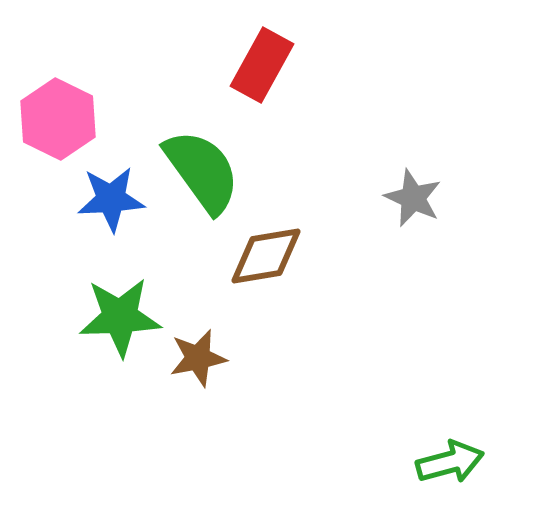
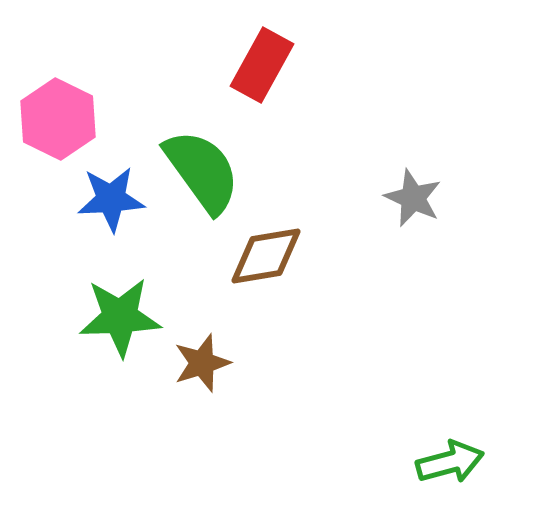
brown star: moved 4 px right, 5 px down; rotated 6 degrees counterclockwise
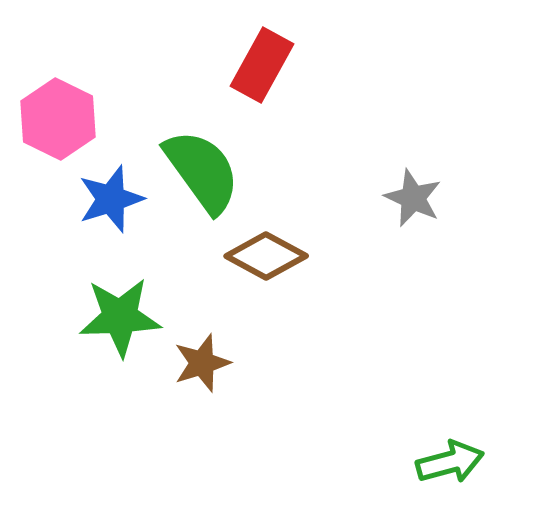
blue star: rotated 14 degrees counterclockwise
brown diamond: rotated 38 degrees clockwise
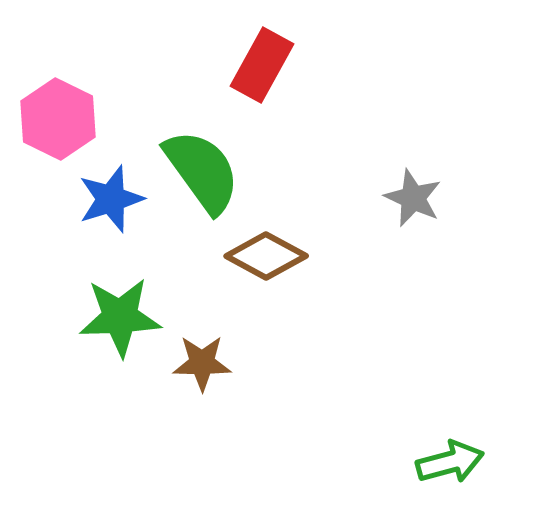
brown star: rotated 18 degrees clockwise
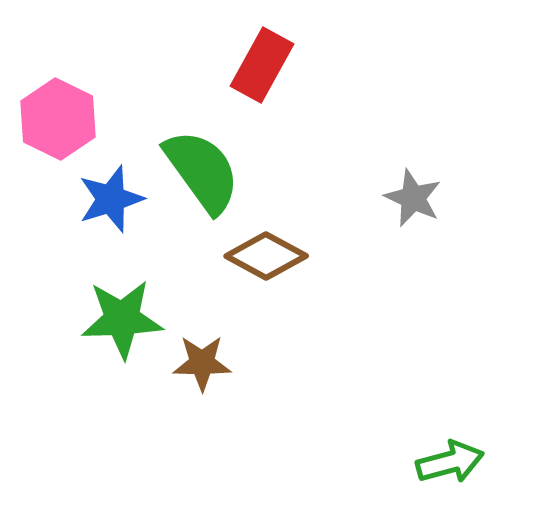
green star: moved 2 px right, 2 px down
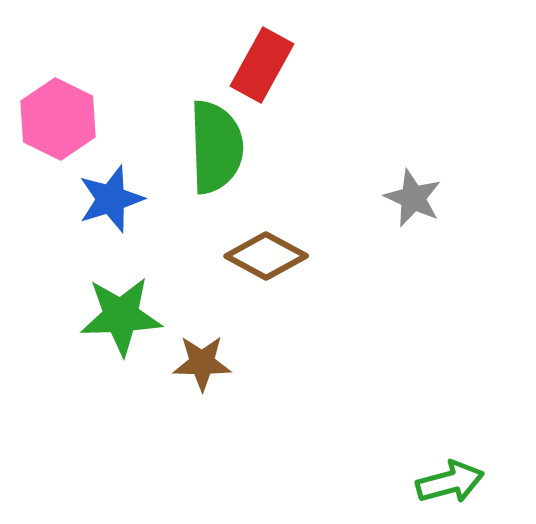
green semicircle: moved 14 px right, 24 px up; rotated 34 degrees clockwise
green star: moved 1 px left, 3 px up
green arrow: moved 20 px down
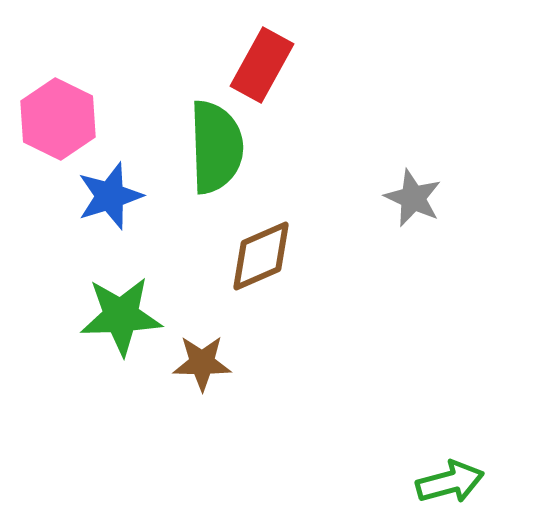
blue star: moved 1 px left, 3 px up
brown diamond: moved 5 px left; rotated 52 degrees counterclockwise
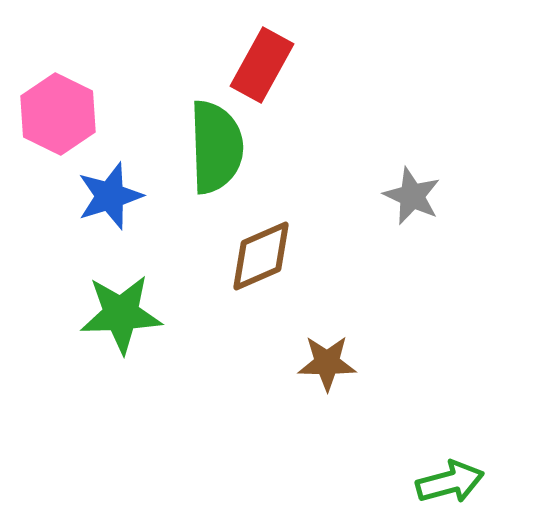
pink hexagon: moved 5 px up
gray star: moved 1 px left, 2 px up
green star: moved 2 px up
brown star: moved 125 px right
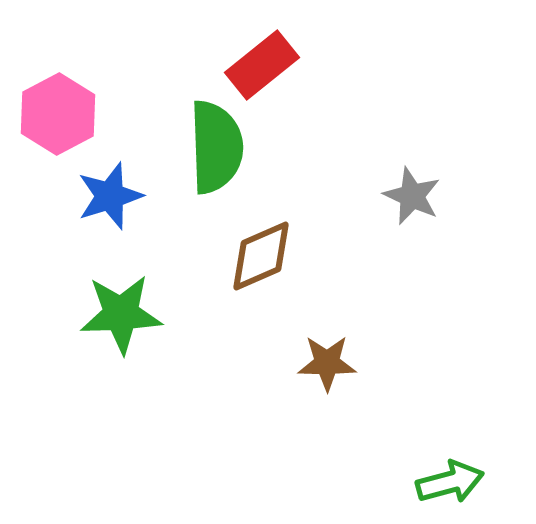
red rectangle: rotated 22 degrees clockwise
pink hexagon: rotated 6 degrees clockwise
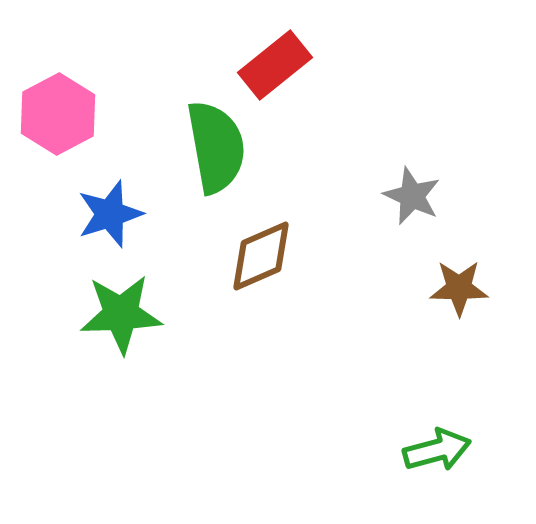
red rectangle: moved 13 px right
green semicircle: rotated 8 degrees counterclockwise
blue star: moved 18 px down
brown star: moved 132 px right, 75 px up
green arrow: moved 13 px left, 32 px up
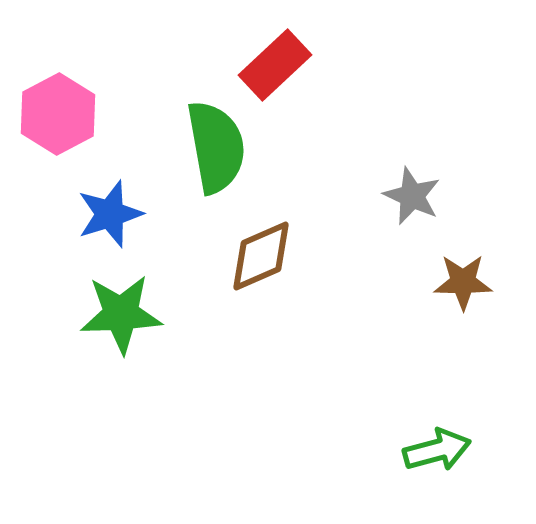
red rectangle: rotated 4 degrees counterclockwise
brown star: moved 4 px right, 6 px up
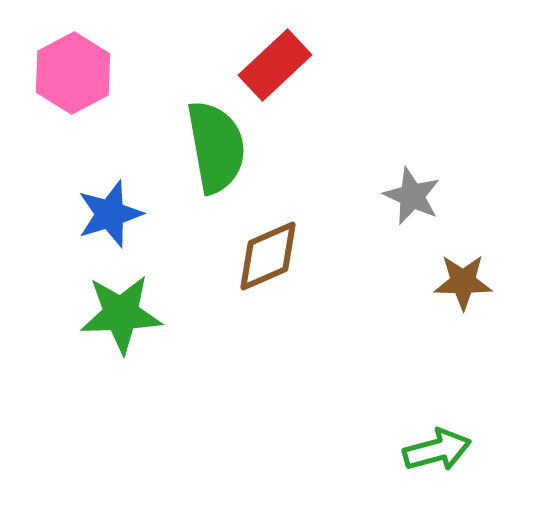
pink hexagon: moved 15 px right, 41 px up
brown diamond: moved 7 px right
